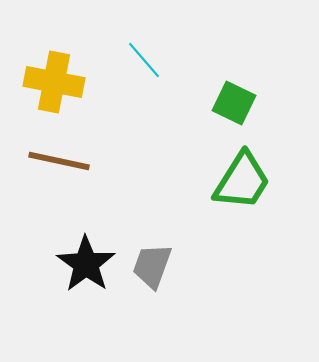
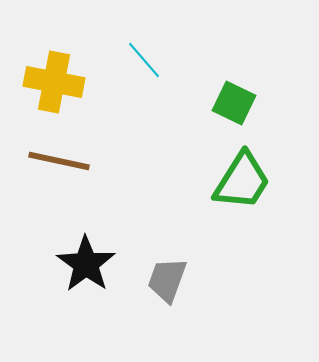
gray trapezoid: moved 15 px right, 14 px down
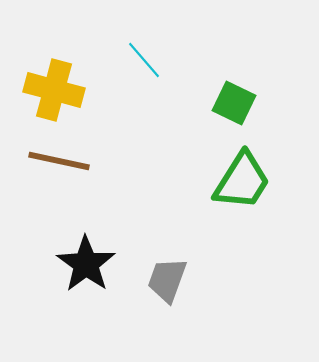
yellow cross: moved 8 px down; rotated 4 degrees clockwise
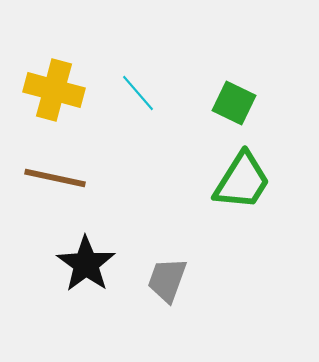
cyan line: moved 6 px left, 33 px down
brown line: moved 4 px left, 17 px down
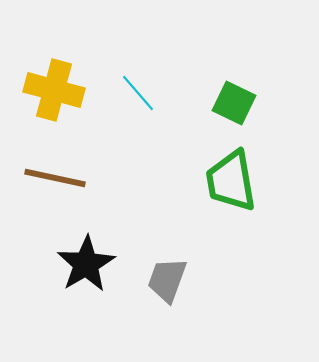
green trapezoid: moved 11 px left; rotated 138 degrees clockwise
black star: rotated 6 degrees clockwise
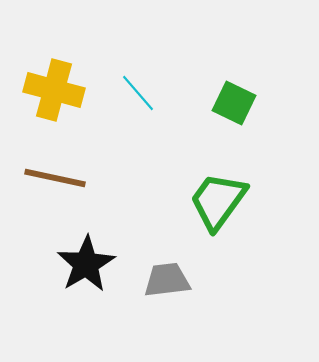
green trapezoid: moved 13 px left, 20 px down; rotated 46 degrees clockwise
gray trapezoid: rotated 63 degrees clockwise
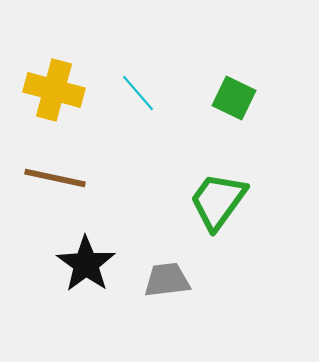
green square: moved 5 px up
black star: rotated 6 degrees counterclockwise
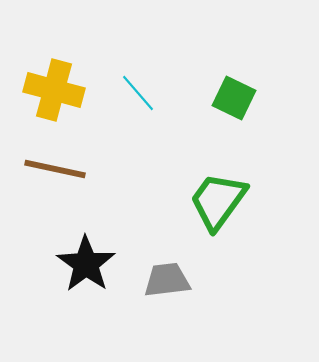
brown line: moved 9 px up
